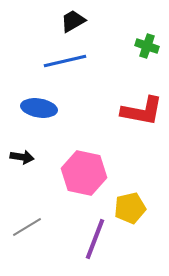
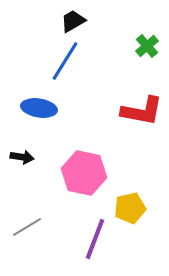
green cross: rotated 30 degrees clockwise
blue line: rotated 45 degrees counterclockwise
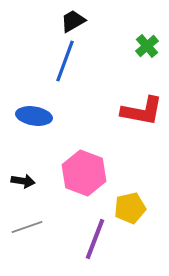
blue line: rotated 12 degrees counterclockwise
blue ellipse: moved 5 px left, 8 px down
black arrow: moved 1 px right, 24 px down
pink hexagon: rotated 9 degrees clockwise
gray line: rotated 12 degrees clockwise
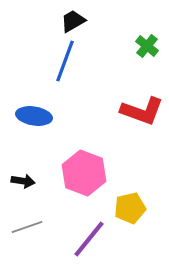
green cross: rotated 10 degrees counterclockwise
red L-shape: rotated 9 degrees clockwise
purple line: moved 6 px left; rotated 18 degrees clockwise
